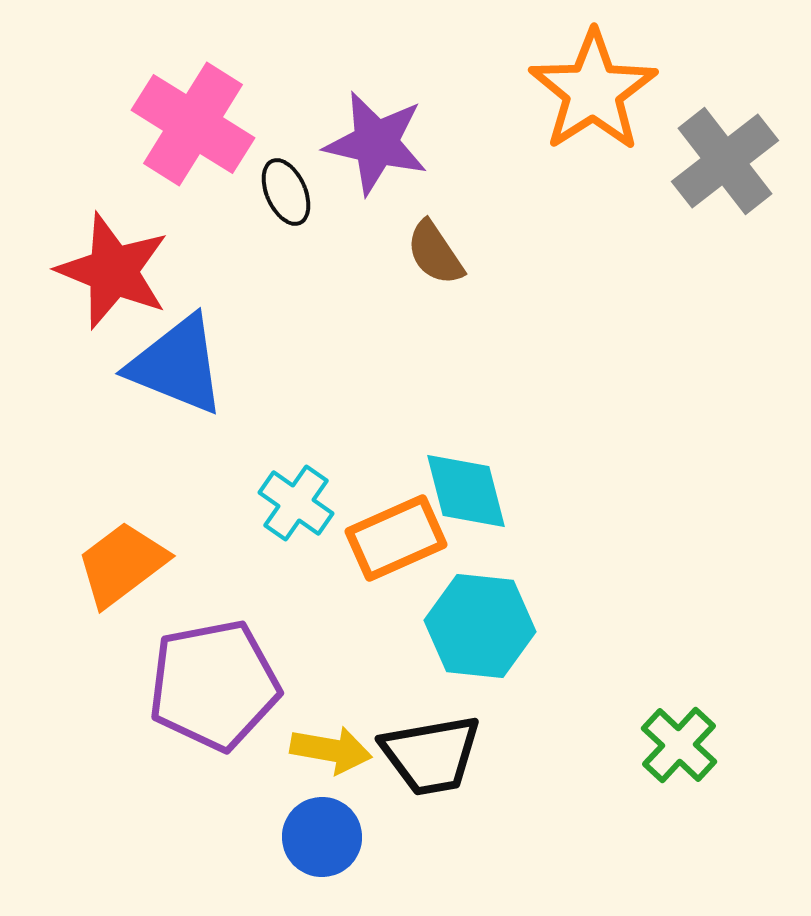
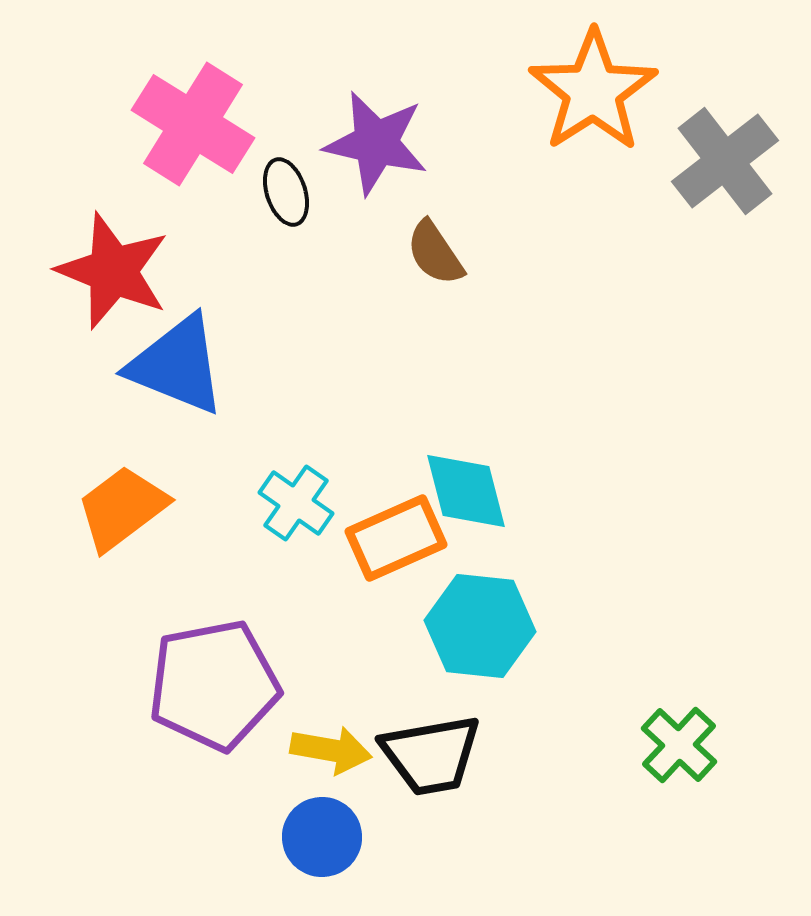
black ellipse: rotated 6 degrees clockwise
orange trapezoid: moved 56 px up
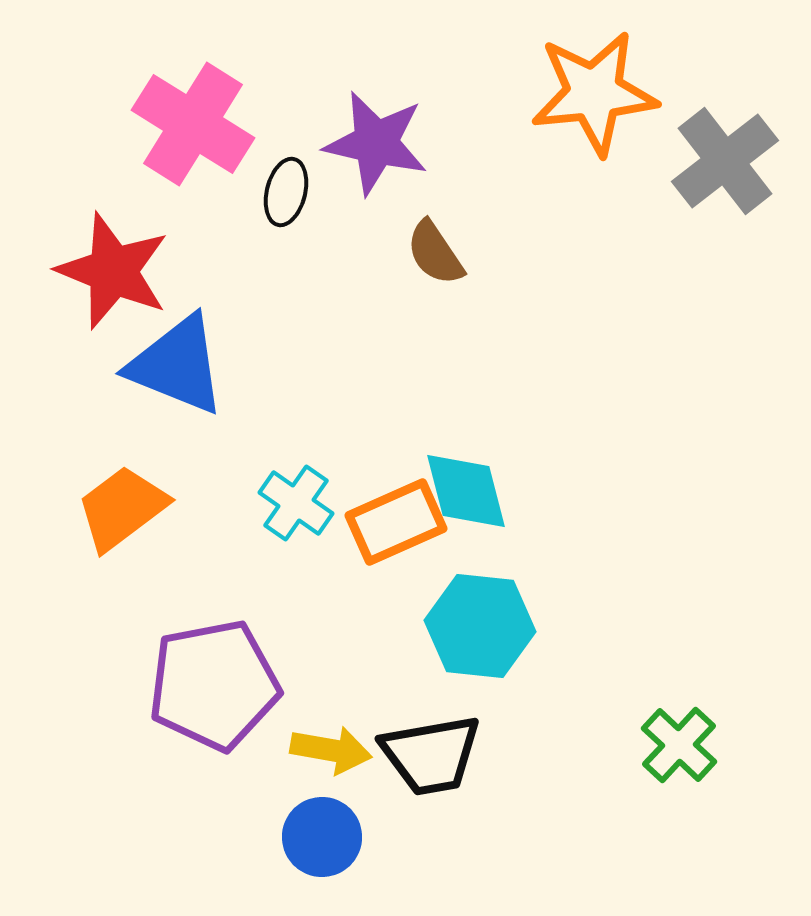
orange star: moved 1 px right, 2 px down; rotated 27 degrees clockwise
black ellipse: rotated 32 degrees clockwise
orange rectangle: moved 16 px up
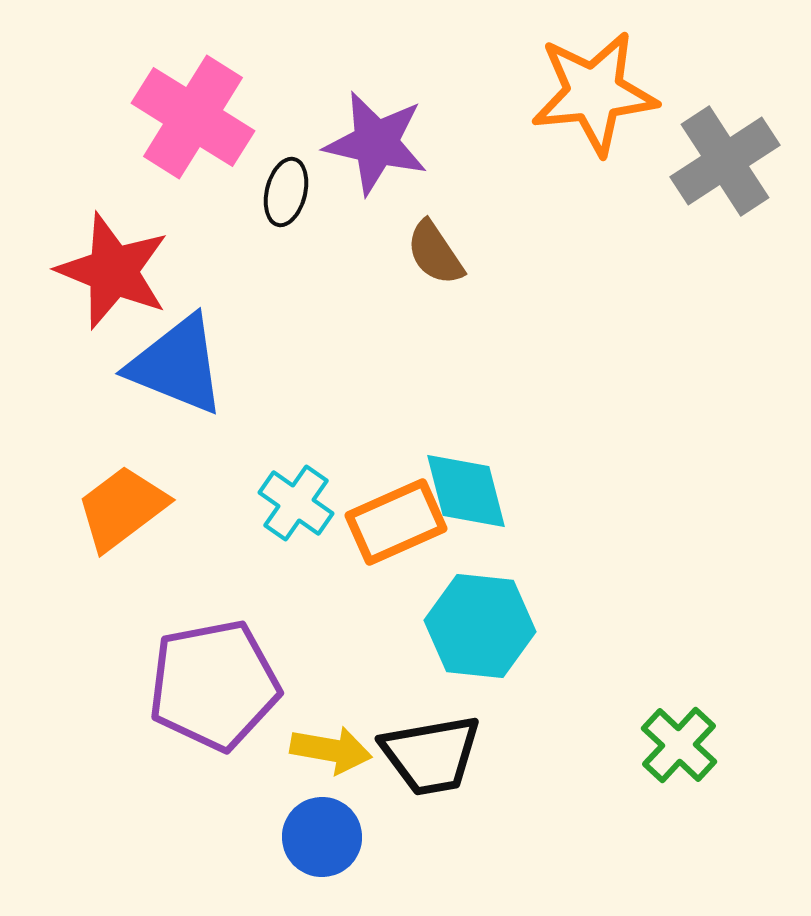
pink cross: moved 7 px up
gray cross: rotated 5 degrees clockwise
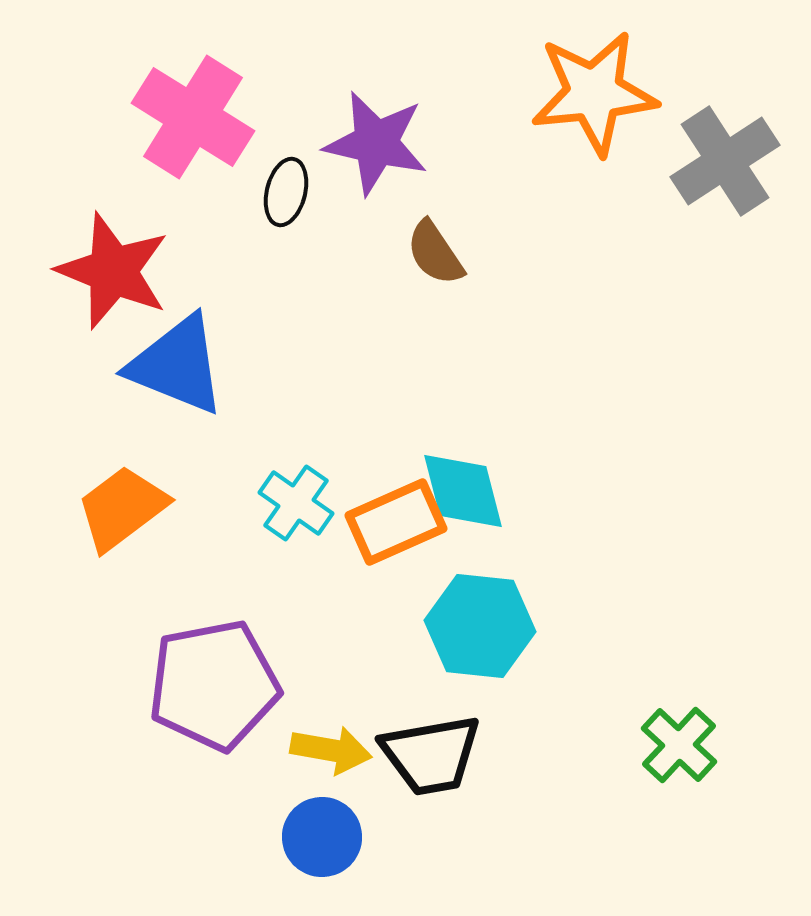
cyan diamond: moved 3 px left
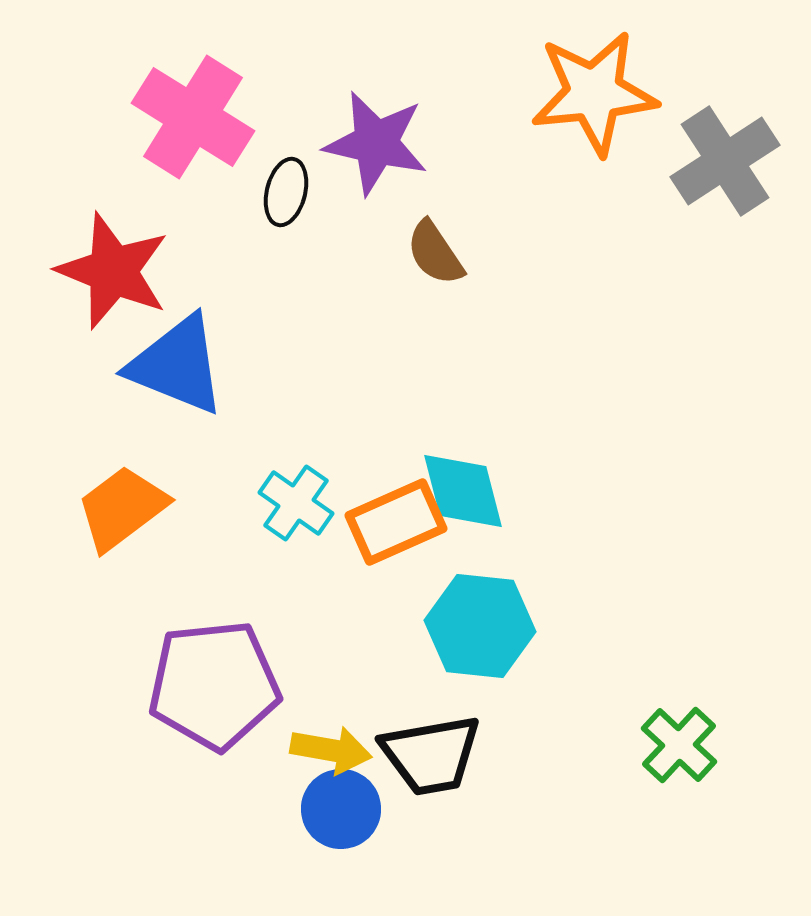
purple pentagon: rotated 5 degrees clockwise
blue circle: moved 19 px right, 28 px up
